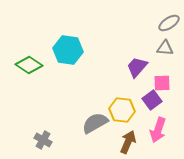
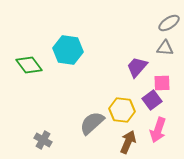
green diamond: rotated 20 degrees clockwise
gray semicircle: moved 3 px left; rotated 12 degrees counterclockwise
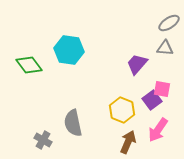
cyan hexagon: moved 1 px right
purple trapezoid: moved 3 px up
pink square: moved 6 px down; rotated 12 degrees clockwise
yellow hexagon: rotated 15 degrees clockwise
gray semicircle: moved 19 px left; rotated 60 degrees counterclockwise
pink arrow: rotated 15 degrees clockwise
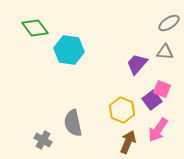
gray triangle: moved 4 px down
green diamond: moved 6 px right, 37 px up
pink square: rotated 12 degrees clockwise
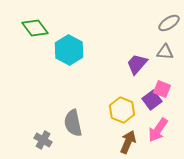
cyan hexagon: rotated 20 degrees clockwise
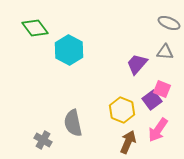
gray ellipse: rotated 55 degrees clockwise
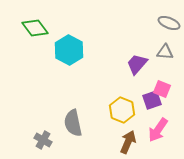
purple square: rotated 18 degrees clockwise
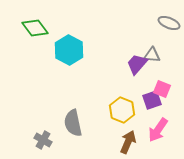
gray triangle: moved 13 px left, 3 px down
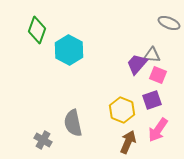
green diamond: moved 2 px right, 2 px down; rotated 56 degrees clockwise
pink square: moved 4 px left, 14 px up
